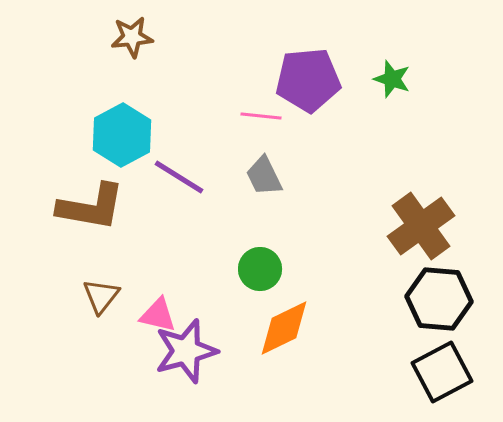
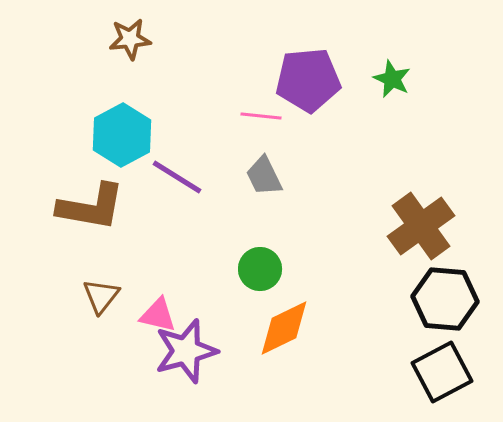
brown star: moved 2 px left, 2 px down
green star: rotated 6 degrees clockwise
purple line: moved 2 px left
black hexagon: moved 6 px right
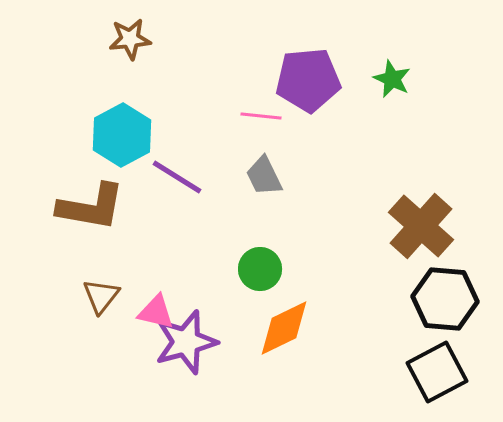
brown cross: rotated 12 degrees counterclockwise
pink triangle: moved 2 px left, 3 px up
purple star: moved 9 px up
black square: moved 5 px left
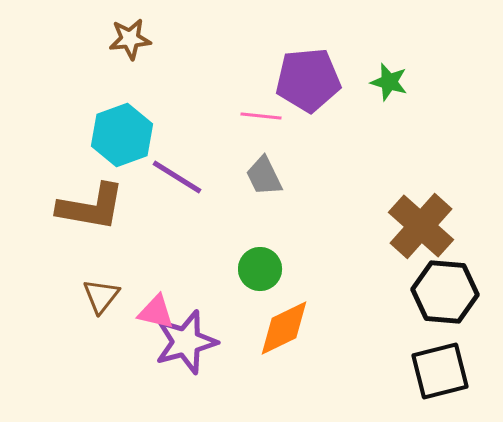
green star: moved 3 px left, 3 px down; rotated 9 degrees counterclockwise
cyan hexagon: rotated 8 degrees clockwise
black hexagon: moved 7 px up
black square: moved 3 px right, 1 px up; rotated 14 degrees clockwise
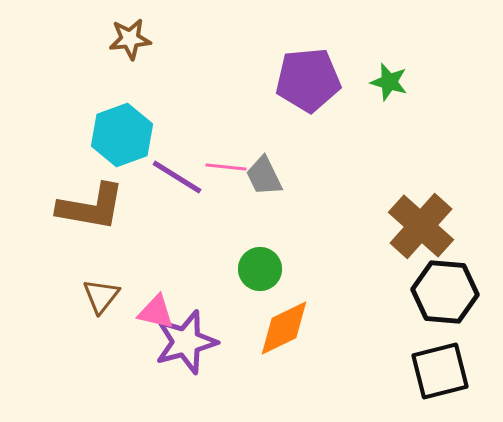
pink line: moved 35 px left, 51 px down
